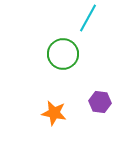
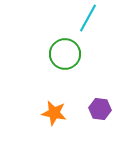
green circle: moved 2 px right
purple hexagon: moved 7 px down
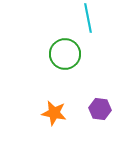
cyan line: rotated 40 degrees counterclockwise
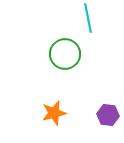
purple hexagon: moved 8 px right, 6 px down
orange star: rotated 25 degrees counterclockwise
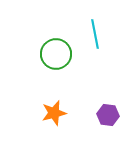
cyan line: moved 7 px right, 16 px down
green circle: moved 9 px left
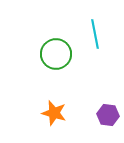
orange star: rotated 30 degrees clockwise
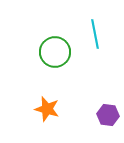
green circle: moved 1 px left, 2 px up
orange star: moved 7 px left, 4 px up
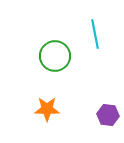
green circle: moved 4 px down
orange star: rotated 15 degrees counterclockwise
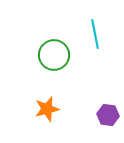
green circle: moved 1 px left, 1 px up
orange star: rotated 15 degrees counterclockwise
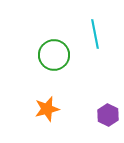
purple hexagon: rotated 20 degrees clockwise
